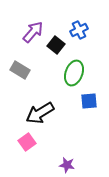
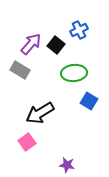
purple arrow: moved 2 px left, 12 px down
green ellipse: rotated 65 degrees clockwise
blue square: rotated 36 degrees clockwise
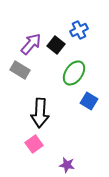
green ellipse: rotated 50 degrees counterclockwise
black arrow: rotated 56 degrees counterclockwise
pink square: moved 7 px right, 2 px down
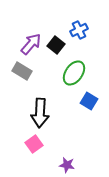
gray rectangle: moved 2 px right, 1 px down
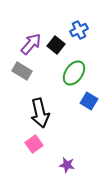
black arrow: rotated 16 degrees counterclockwise
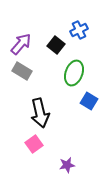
purple arrow: moved 10 px left
green ellipse: rotated 15 degrees counterclockwise
purple star: rotated 21 degrees counterclockwise
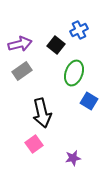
purple arrow: moved 1 px left; rotated 35 degrees clockwise
gray rectangle: rotated 66 degrees counterclockwise
black arrow: moved 2 px right
purple star: moved 6 px right, 7 px up
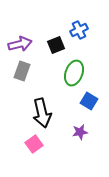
black square: rotated 30 degrees clockwise
gray rectangle: rotated 36 degrees counterclockwise
purple star: moved 7 px right, 26 px up
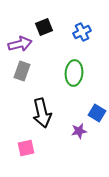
blue cross: moved 3 px right, 2 px down
black square: moved 12 px left, 18 px up
green ellipse: rotated 15 degrees counterclockwise
blue square: moved 8 px right, 12 px down
purple star: moved 1 px left, 1 px up
pink square: moved 8 px left, 4 px down; rotated 24 degrees clockwise
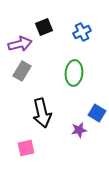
gray rectangle: rotated 12 degrees clockwise
purple star: moved 1 px up
